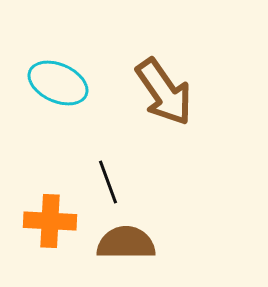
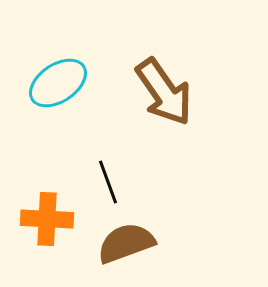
cyan ellipse: rotated 58 degrees counterclockwise
orange cross: moved 3 px left, 2 px up
brown semicircle: rotated 20 degrees counterclockwise
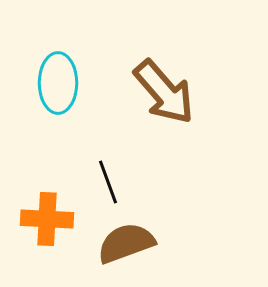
cyan ellipse: rotated 56 degrees counterclockwise
brown arrow: rotated 6 degrees counterclockwise
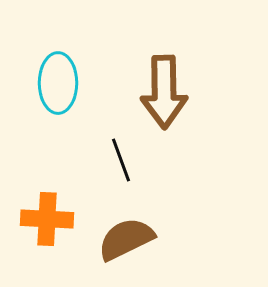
brown arrow: rotated 40 degrees clockwise
black line: moved 13 px right, 22 px up
brown semicircle: moved 4 px up; rotated 6 degrees counterclockwise
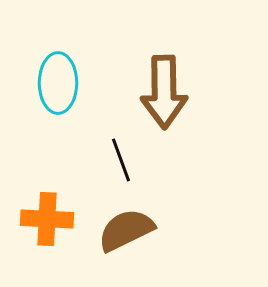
brown semicircle: moved 9 px up
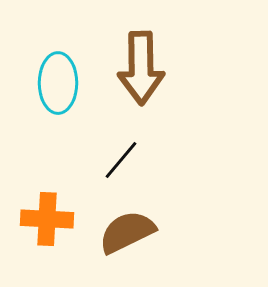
brown arrow: moved 23 px left, 24 px up
black line: rotated 60 degrees clockwise
brown semicircle: moved 1 px right, 2 px down
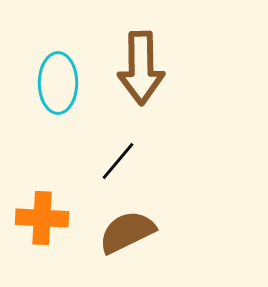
black line: moved 3 px left, 1 px down
orange cross: moved 5 px left, 1 px up
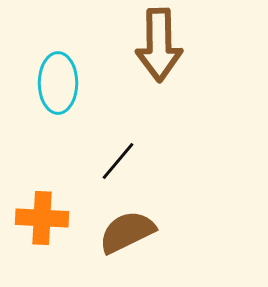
brown arrow: moved 18 px right, 23 px up
